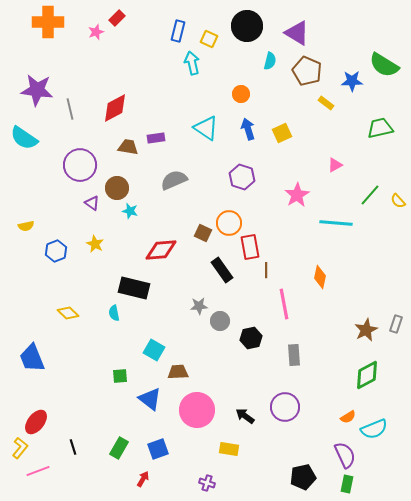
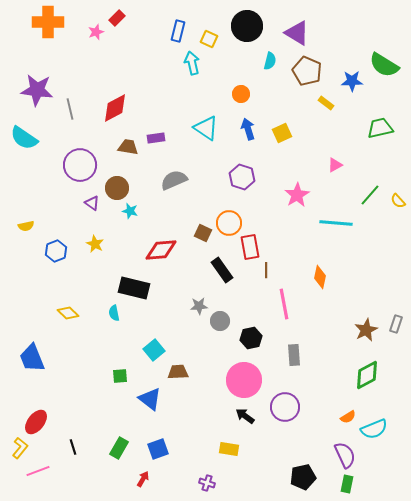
cyan square at (154, 350): rotated 20 degrees clockwise
pink circle at (197, 410): moved 47 px right, 30 px up
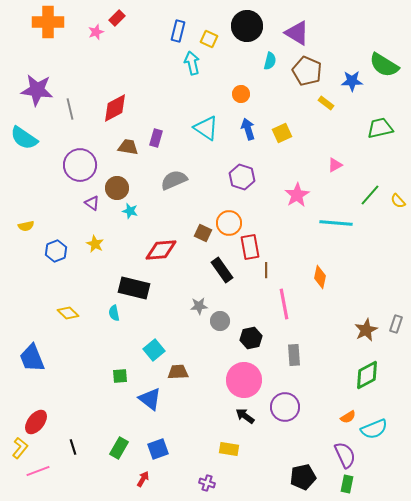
purple rectangle at (156, 138): rotated 66 degrees counterclockwise
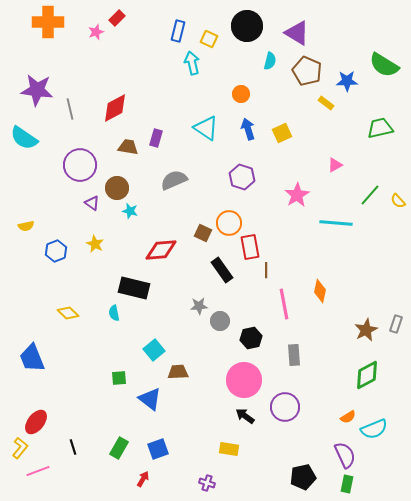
blue star at (352, 81): moved 5 px left
orange diamond at (320, 277): moved 14 px down
green square at (120, 376): moved 1 px left, 2 px down
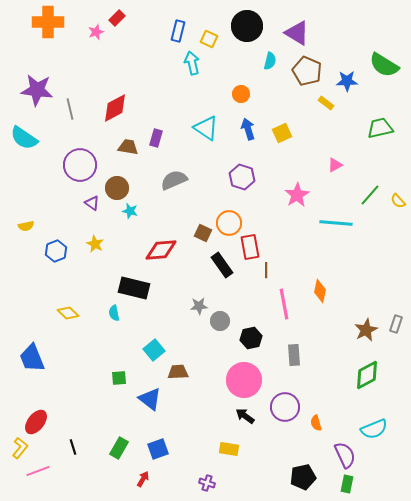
black rectangle at (222, 270): moved 5 px up
orange semicircle at (348, 417): moved 32 px left, 6 px down; rotated 105 degrees clockwise
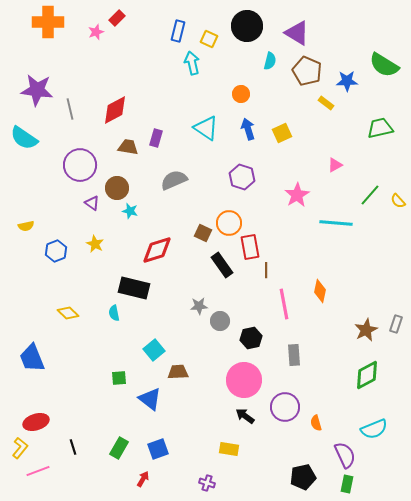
red diamond at (115, 108): moved 2 px down
red diamond at (161, 250): moved 4 px left; rotated 12 degrees counterclockwise
red ellipse at (36, 422): rotated 35 degrees clockwise
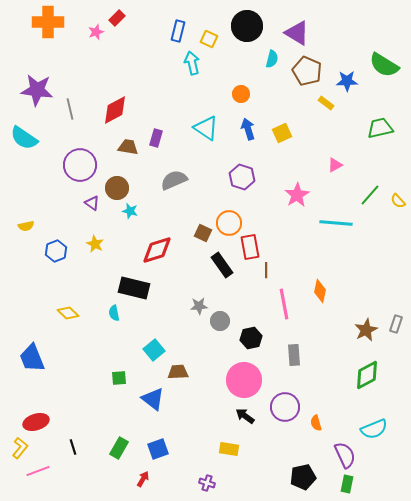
cyan semicircle at (270, 61): moved 2 px right, 2 px up
blue triangle at (150, 399): moved 3 px right
